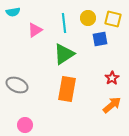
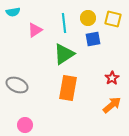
blue square: moved 7 px left
orange rectangle: moved 1 px right, 1 px up
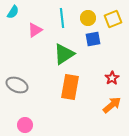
cyan semicircle: rotated 48 degrees counterclockwise
yellow square: rotated 36 degrees counterclockwise
cyan line: moved 2 px left, 5 px up
orange rectangle: moved 2 px right, 1 px up
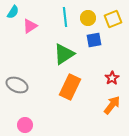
cyan line: moved 3 px right, 1 px up
pink triangle: moved 5 px left, 4 px up
blue square: moved 1 px right, 1 px down
orange rectangle: rotated 15 degrees clockwise
orange arrow: rotated 12 degrees counterclockwise
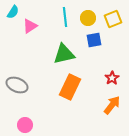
green triangle: rotated 20 degrees clockwise
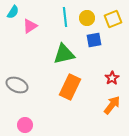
yellow circle: moved 1 px left
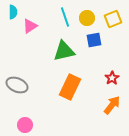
cyan semicircle: rotated 32 degrees counterclockwise
cyan line: rotated 12 degrees counterclockwise
green triangle: moved 3 px up
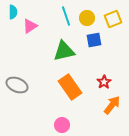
cyan line: moved 1 px right, 1 px up
red star: moved 8 px left, 4 px down
orange rectangle: rotated 60 degrees counterclockwise
pink circle: moved 37 px right
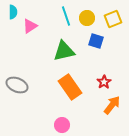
blue square: moved 2 px right, 1 px down; rotated 28 degrees clockwise
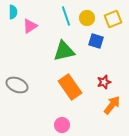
red star: rotated 16 degrees clockwise
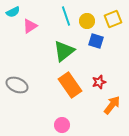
cyan semicircle: rotated 64 degrees clockwise
yellow circle: moved 3 px down
green triangle: rotated 25 degrees counterclockwise
red star: moved 5 px left
orange rectangle: moved 2 px up
